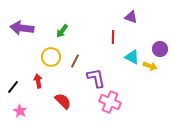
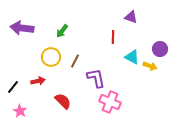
red arrow: rotated 88 degrees clockwise
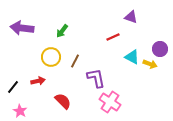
red line: rotated 64 degrees clockwise
yellow arrow: moved 2 px up
pink cross: rotated 10 degrees clockwise
